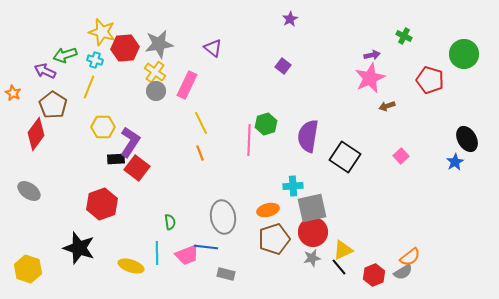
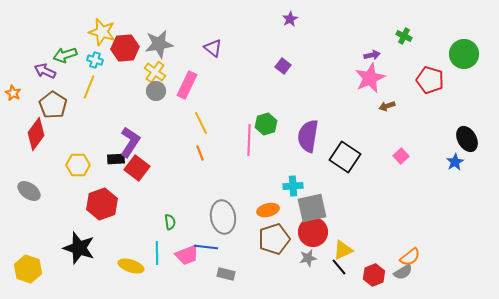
yellow hexagon at (103, 127): moved 25 px left, 38 px down
gray star at (312, 258): moved 4 px left
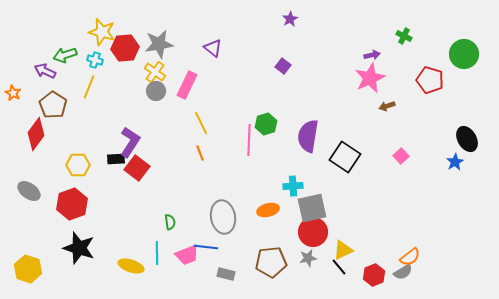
red hexagon at (102, 204): moved 30 px left
brown pentagon at (274, 239): moved 3 px left, 23 px down; rotated 12 degrees clockwise
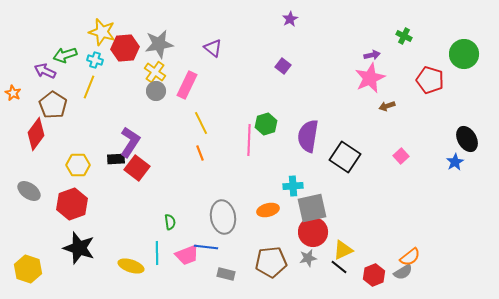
black line at (339, 267): rotated 12 degrees counterclockwise
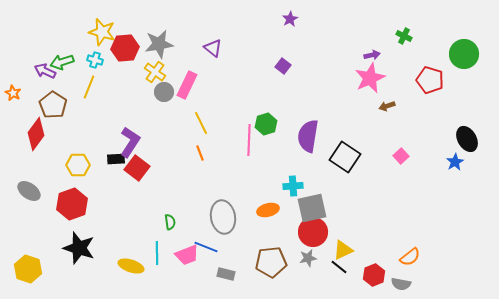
green arrow at (65, 55): moved 3 px left, 7 px down
gray circle at (156, 91): moved 8 px right, 1 px down
blue line at (206, 247): rotated 15 degrees clockwise
gray semicircle at (403, 272): moved 2 px left, 12 px down; rotated 42 degrees clockwise
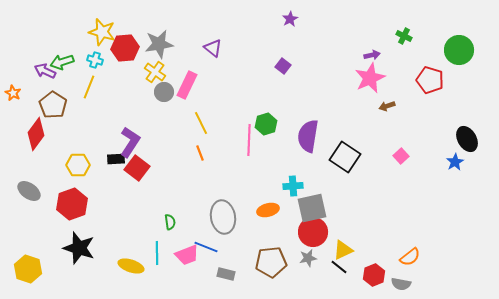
green circle at (464, 54): moved 5 px left, 4 px up
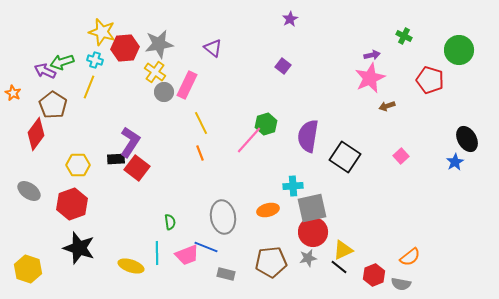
pink line at (249, 140): rotated 40 degrees clockwise
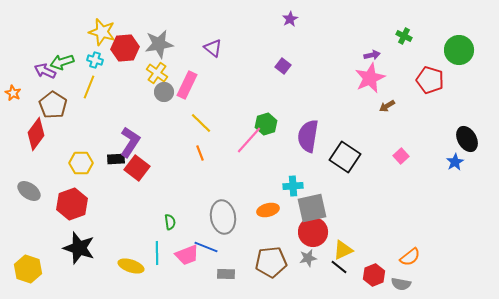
yellow cross at (155, 72): moved 2 px right, 1 px down
brown arrow at (387, 106): rotated 14 degrees counterclockwise
yellow line at (201, 123): rotated 20 degrees counterclockwise
yellow hexagon at (78, 165): moved 3 px right, 2 px up
gray rectangle at (226, 274): rotated 12 degrees counterclockwise
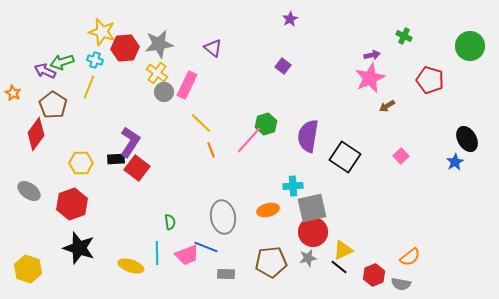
green circle at (459, 50): moved 11 px right, 4 px up
orange line at (200, 153): moved 11 px right, 3 px up
